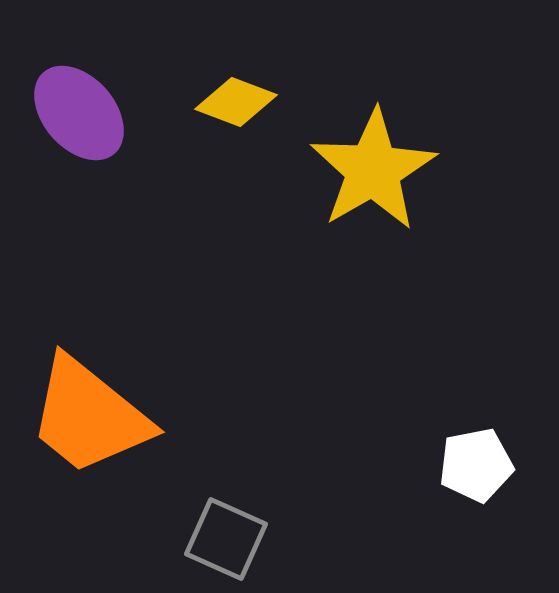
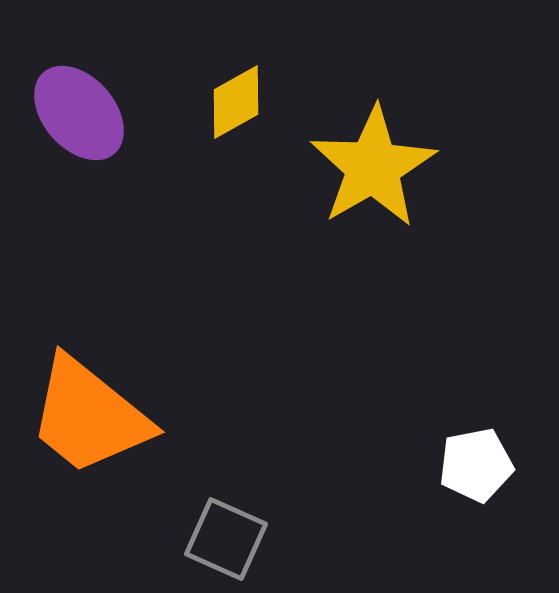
yellow diamond: rotated 50 degrees counterclockwise
yellow star: moved 3 px up
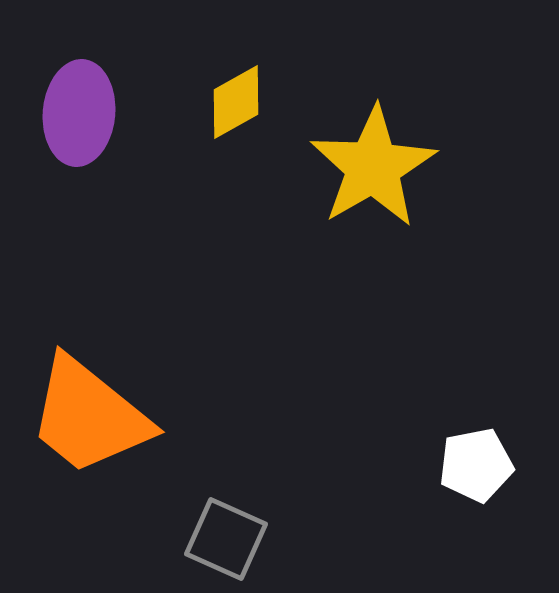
purple ellipse: rotated 46 degrees clockwise
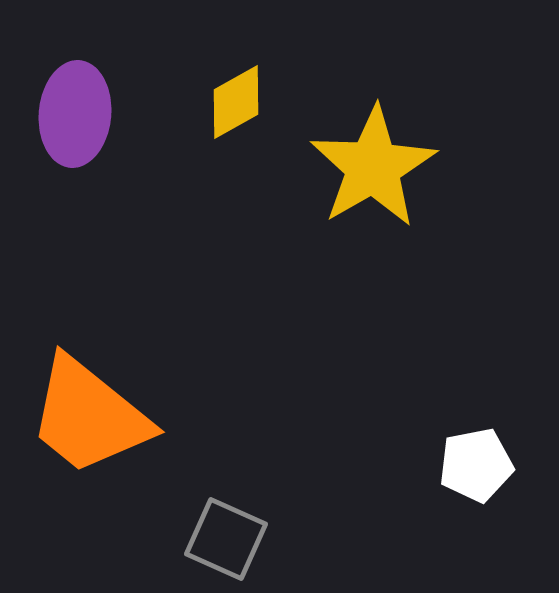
purple ellipse: moved 4 px left, 1 px down
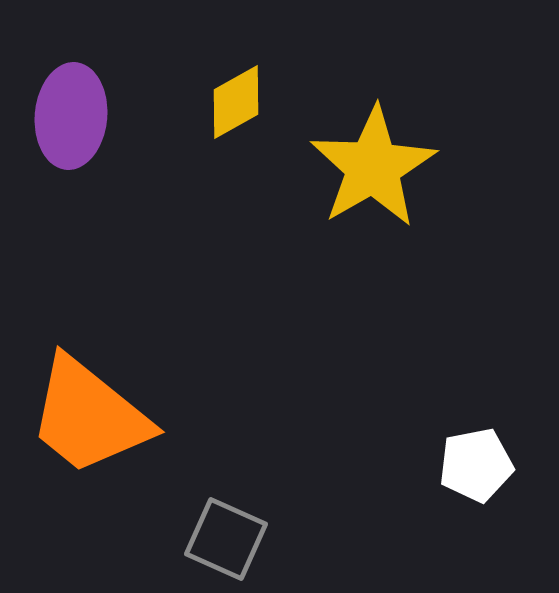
purple ellipse: moved 4 px left, 2 px down
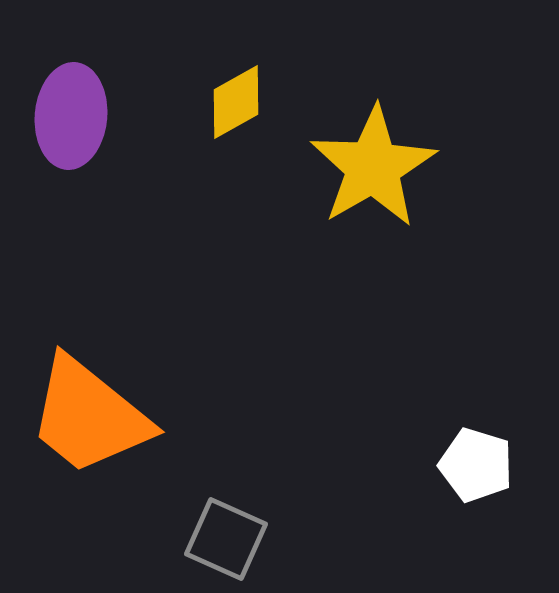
white pentagon: rotated 28 degrees clockwise
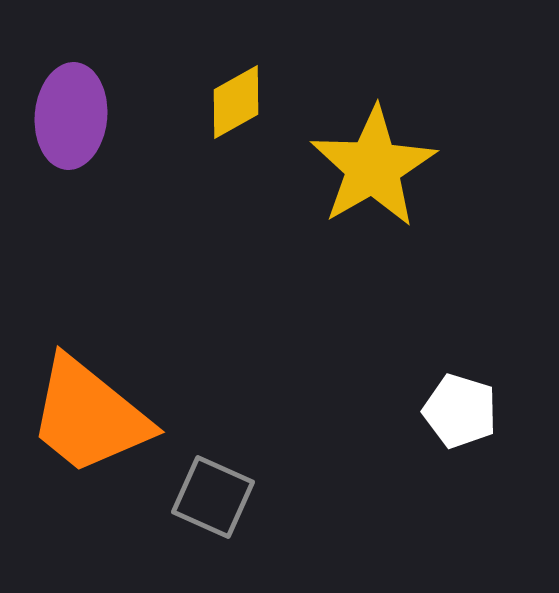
white pentagon: moved 16 px left, 54 px up
gray square: moved 13 px left, 42 px up
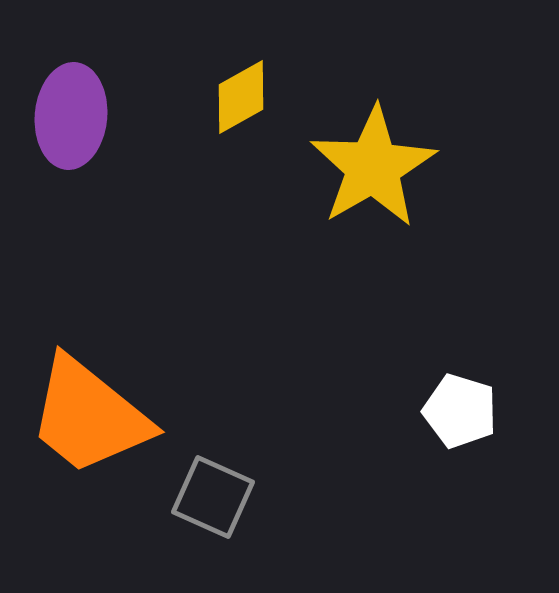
yellow diamond: moved 5 px right, 5 px up
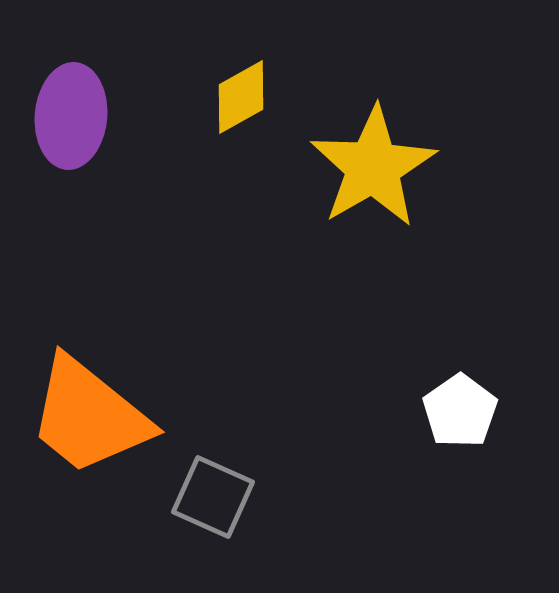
white pentagon: rotated 20 degrees clockwise
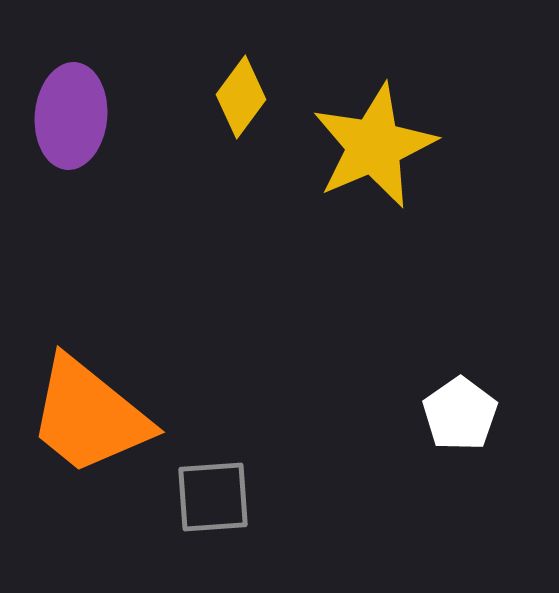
yellow diamond: rotated 24 degrees counterclockwise
yellow star: moved 1 px right, 21 px up; rotated 7 degrees clockwise
white pentagon: moved 3 px down
gray square: rotated 28 degrees counterclockwise
